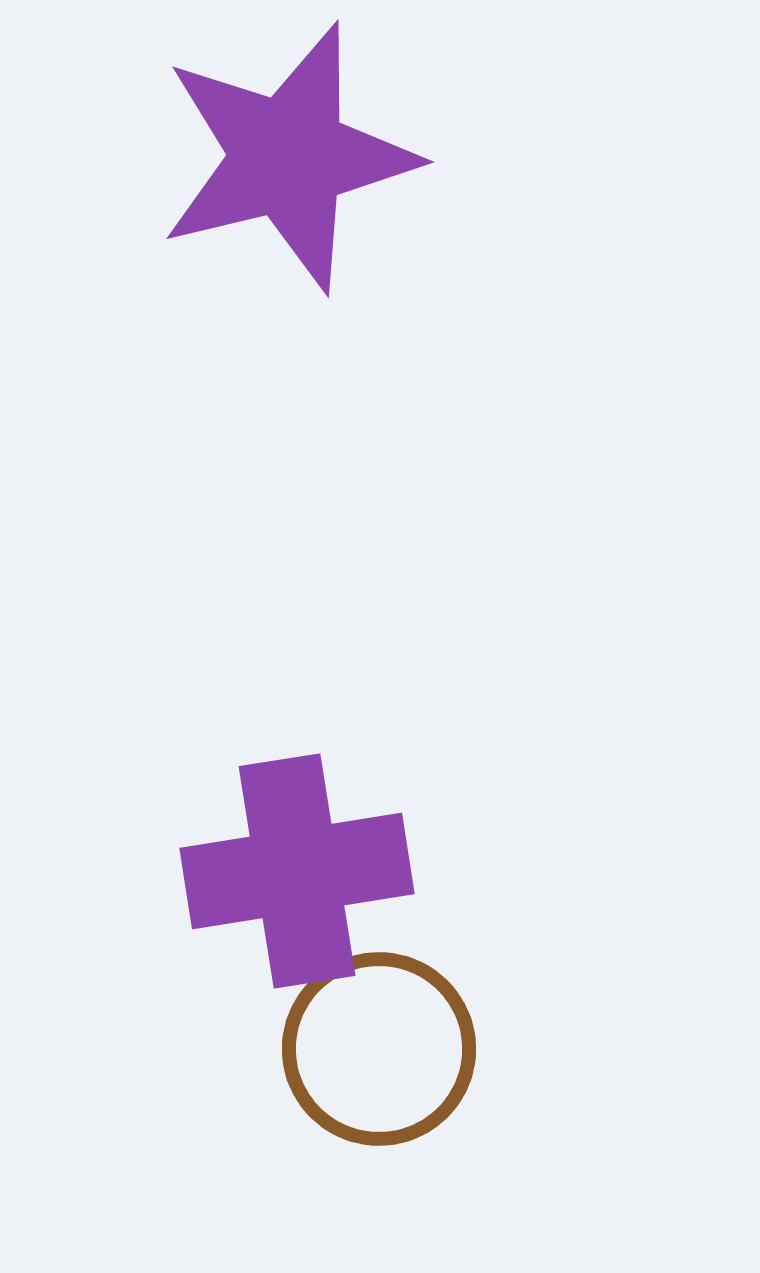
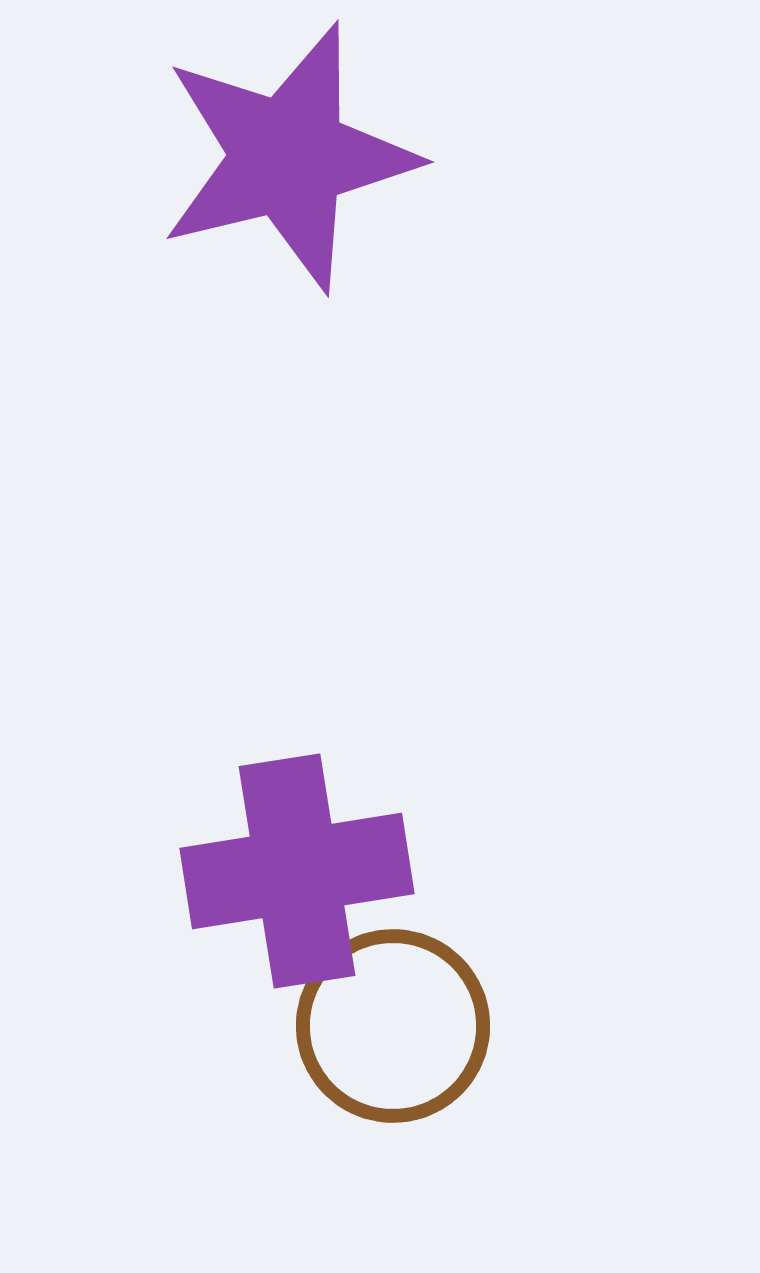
brown circle: moved 14 px right, 23 px up
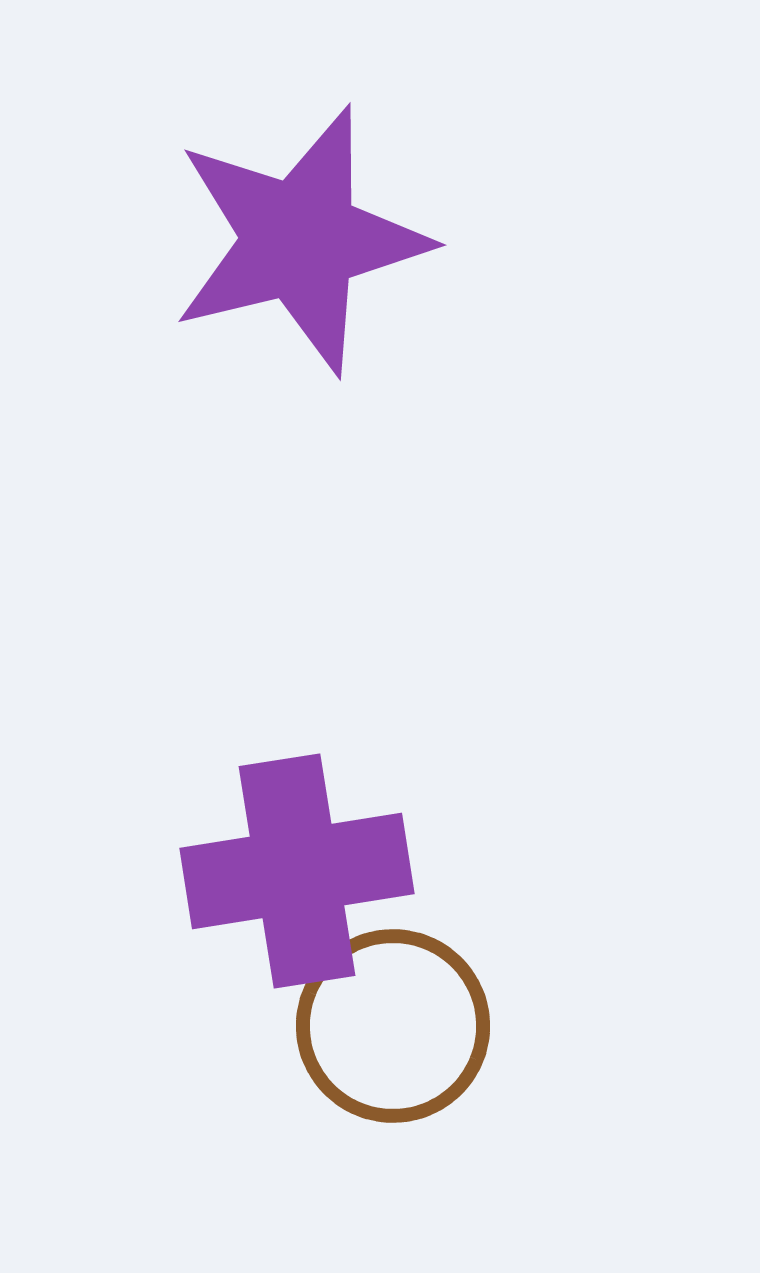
purple star: moved 12 px right, 83 px down
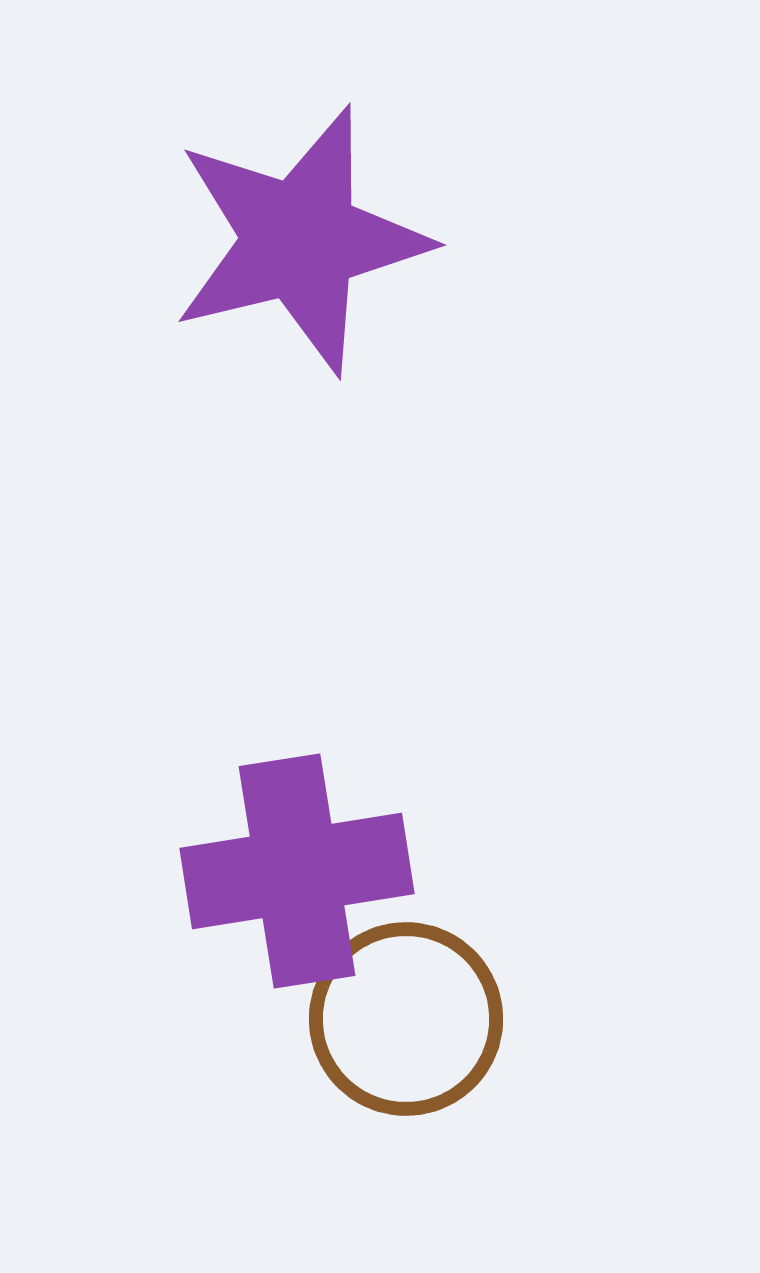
brown circle: moved 13 px right, 7 px up
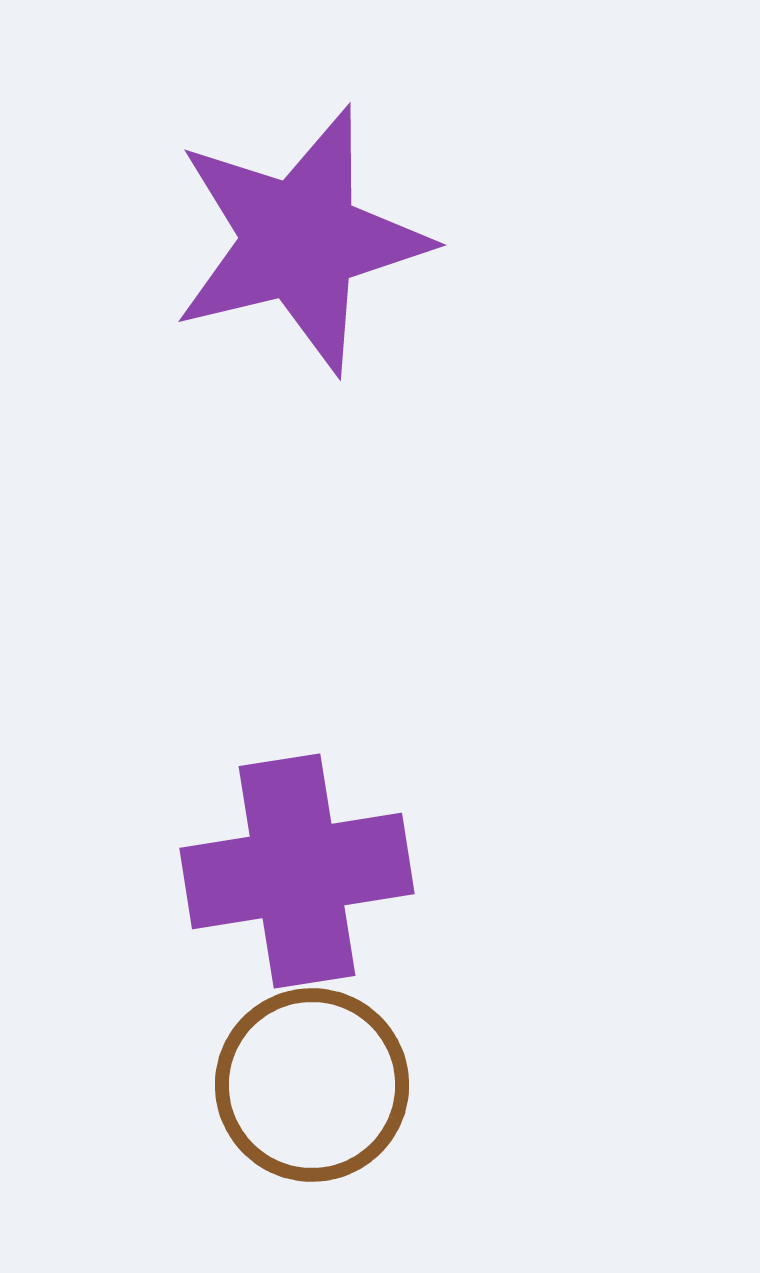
brown circle: moved 94 px left, 66 px down
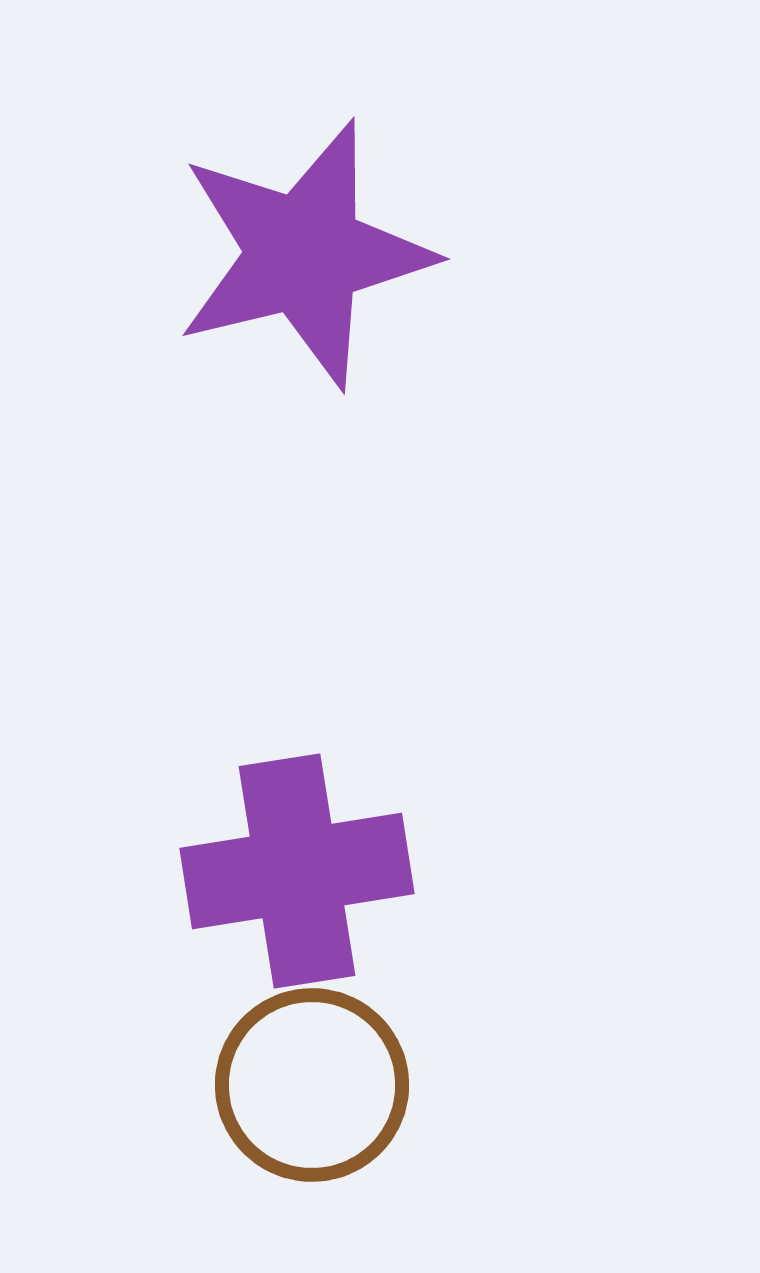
purple star: moved 4 px right, 14 px down
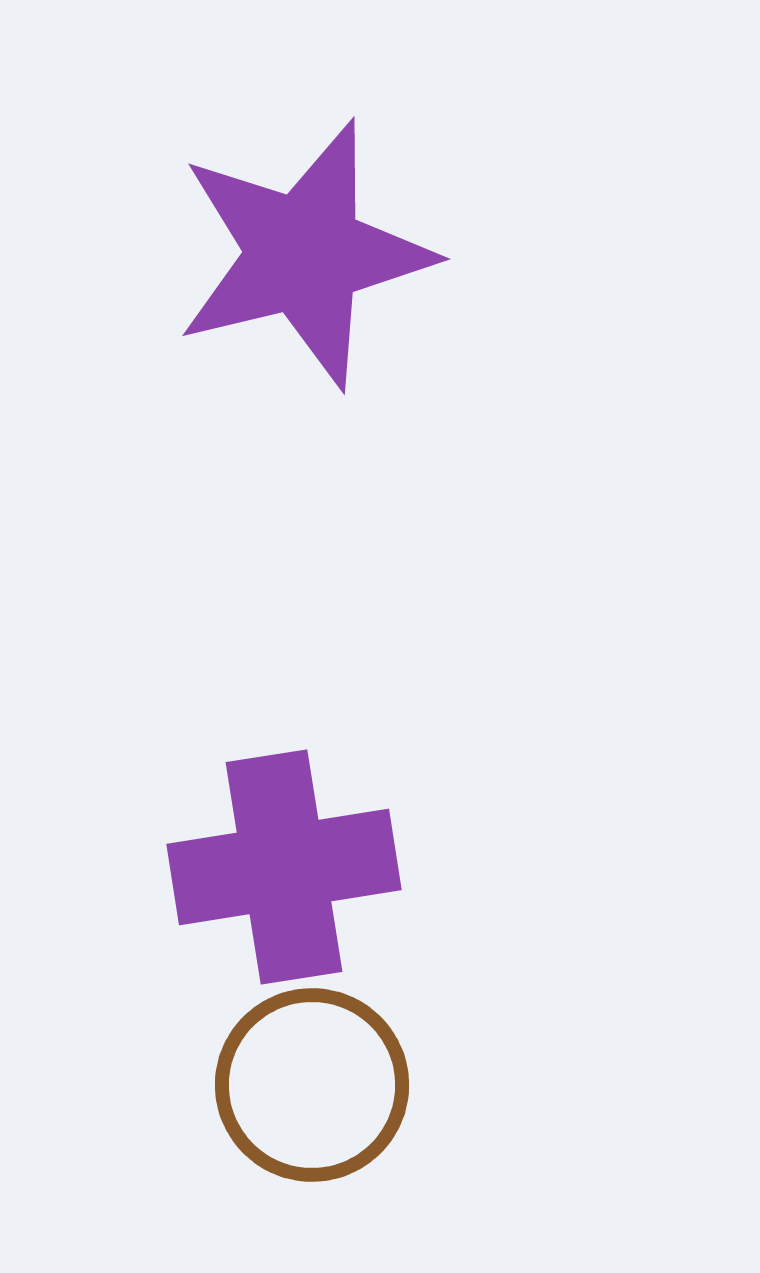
purple cross: moved 13 px left, 4 px up
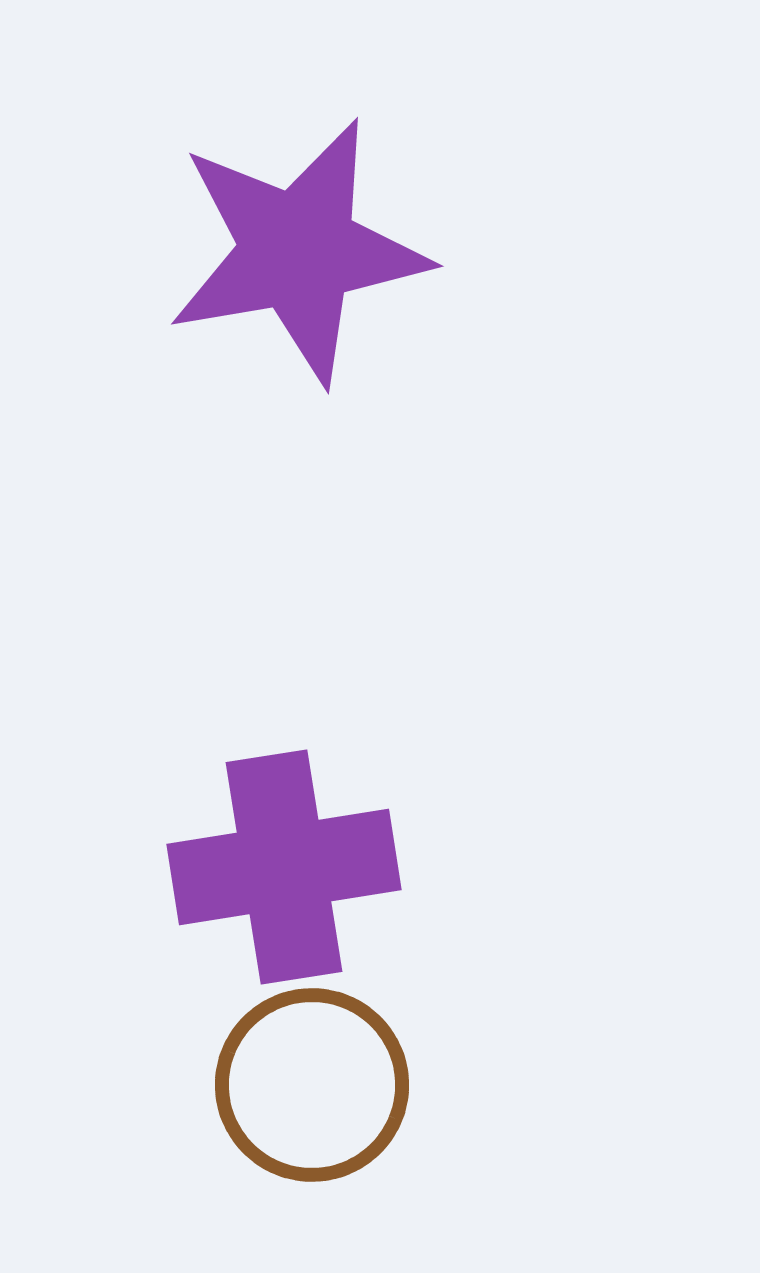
purple star: moved 6 px left, 3 px up; rotated 4 degrees clockwise
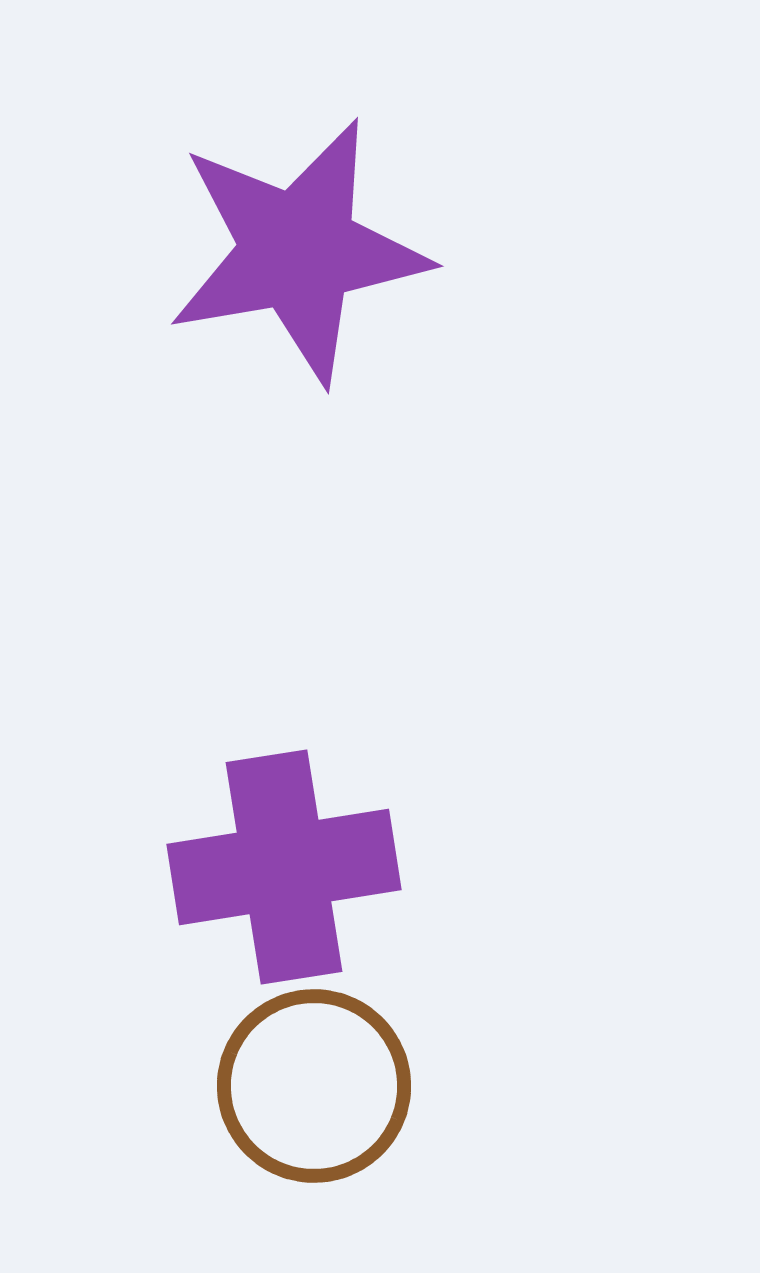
brown circle: moved 2 px right, 1 px down
